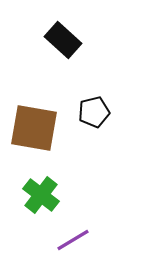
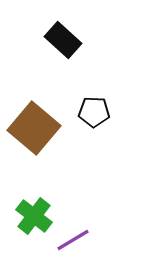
black pentagon: rotated 16 degrees clockwise
brown square: rotated 30 degrees clockwise
green cross: moved 7 px left, 21 px down
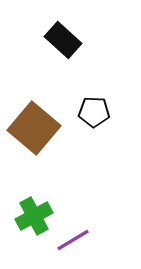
green cross: rotated 24 degrees clockwise
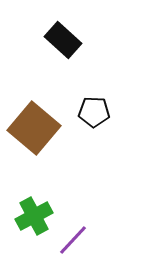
purple line: rotated 16 degrees counterclockwise
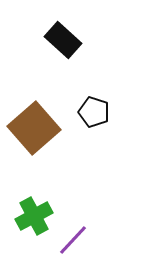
black pentagon: rotated 16 degrees clockwise
brown square: rotated 9 degrees clockwise
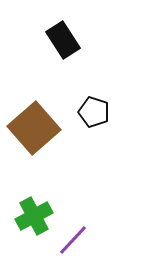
black rectangle: rotated 15 degrees clockwise
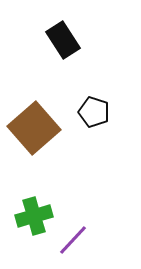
green cross: rotated 12 degrees clockwise
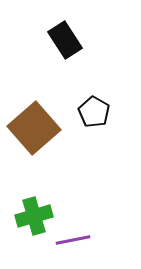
black rectangle: moved 2 px right
black pentagon: rotated 12 degrees clockwise
purple line: rotated 36 degrees clockwise
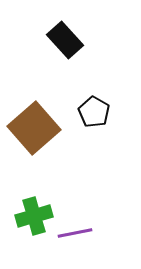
black rectangle: rotated 9 degrees counterclockwise
purple line: moved 2 px right, 7 px up
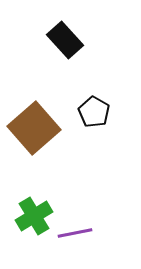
green cross: rotated 15 degrees counterclockwise
